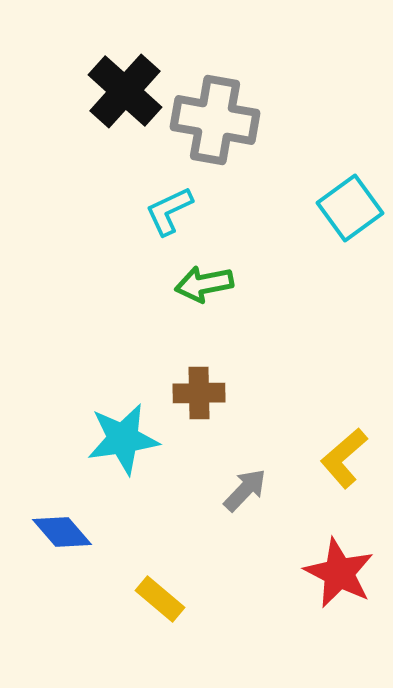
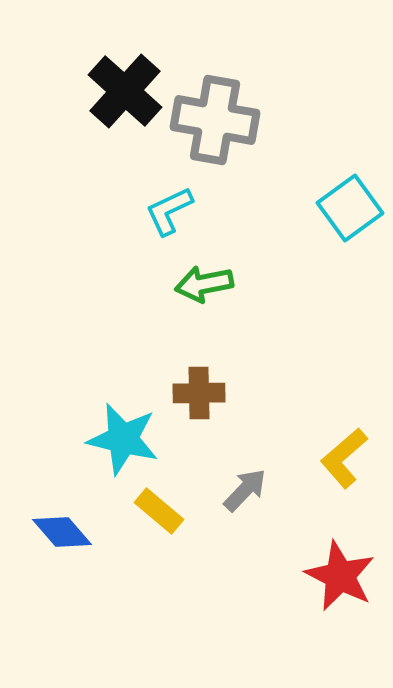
cyan star: rotated 22 degrees clockwise
red star: moved 1 px right, 3 px down
yellow rectangle: moved 1 px left, 88 px up
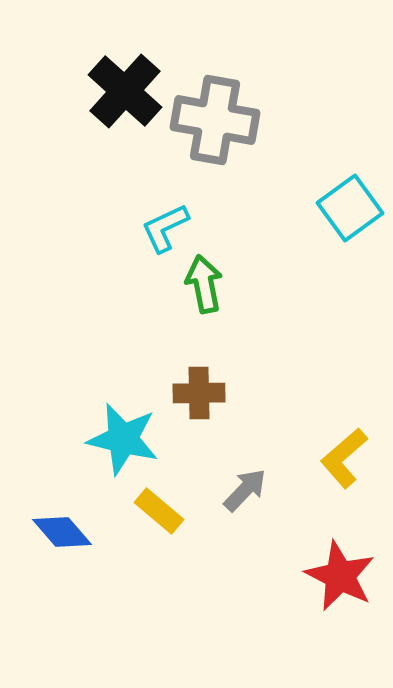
cyan L-shape: moved 4 px left, 17 px down
green arrow: rotated 90 degrees clockwise
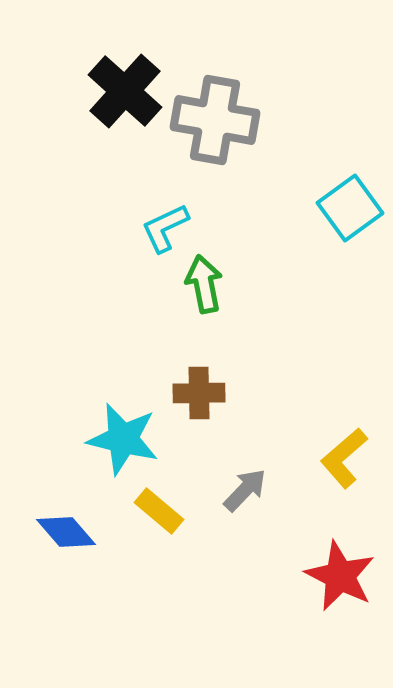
blue diamond: moved 4 px right
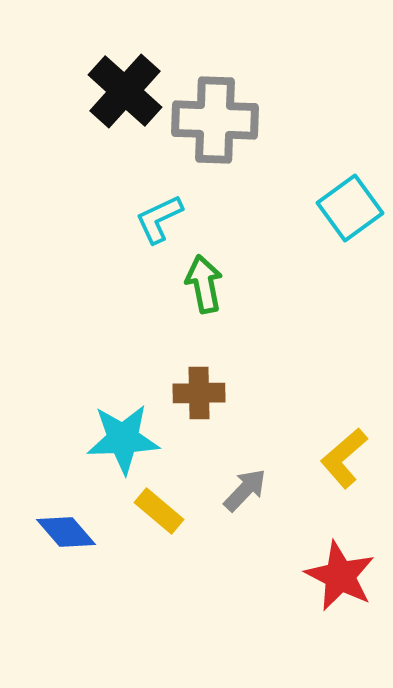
gray cross: rotated 8 degrees counterclockwise
cyan L-shape: moved 6 px left, 9 px up
cyan star: rotated 16 degrees counterclockwise
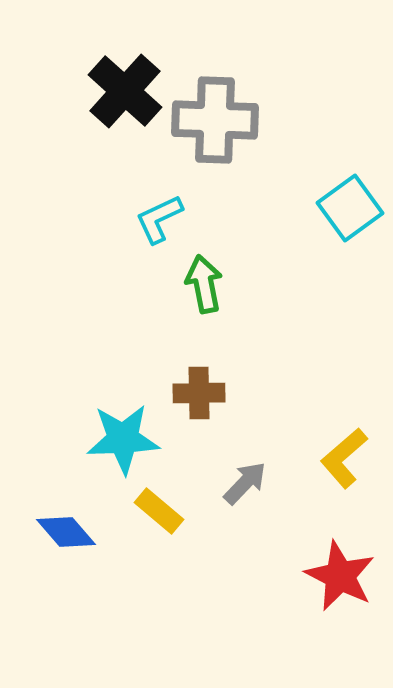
gray arrow: moved 7 px up
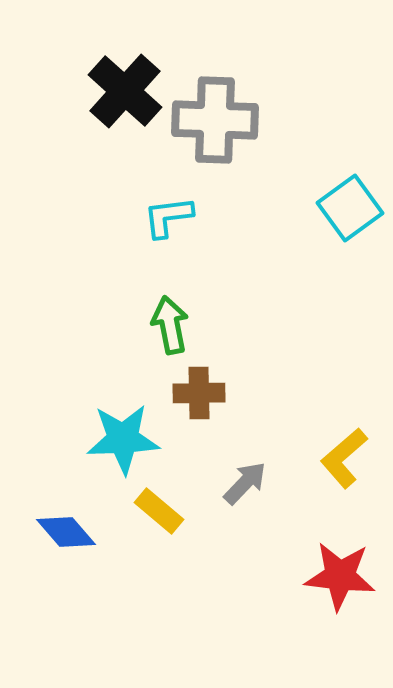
cyan L-shape: moved 9 px right, 2 px up; rotated 18 degrees clockwise
green arrow: moved 34 px left, 41 px down
red star: rotated 20 degrees counterclockwise
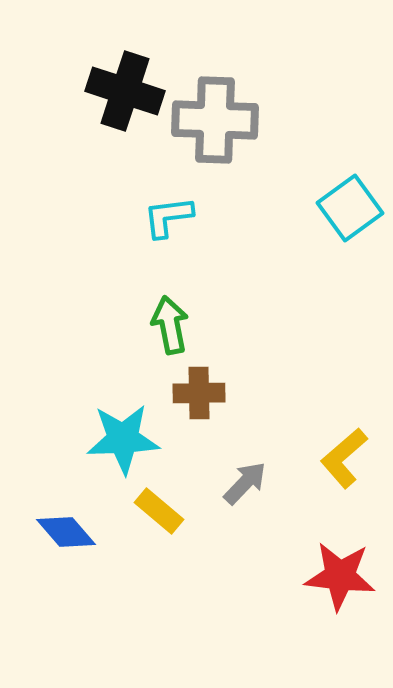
black cross: rotated 24 degrees counterclockwise
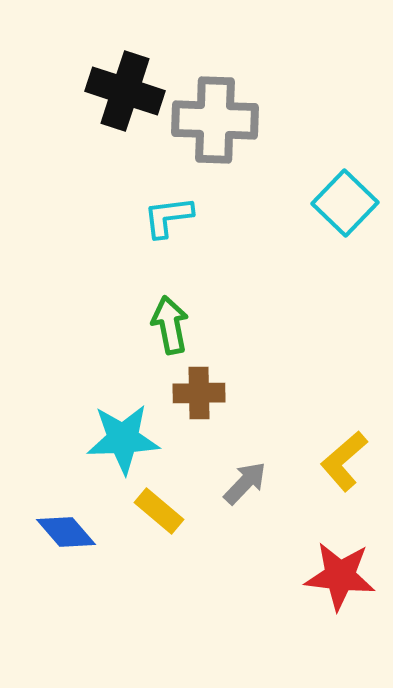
cyan square: moved 5 px left, 5 px up; rotated 10 degrees counterclockwise
yellow L-shape: moved 3 px down
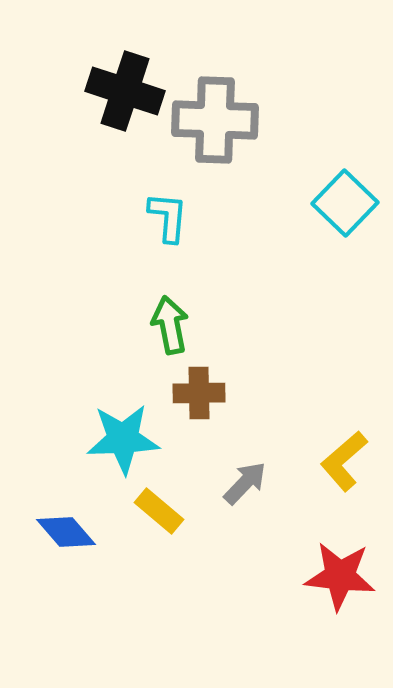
cyan L-shape: rotated 102 degrees clockwise
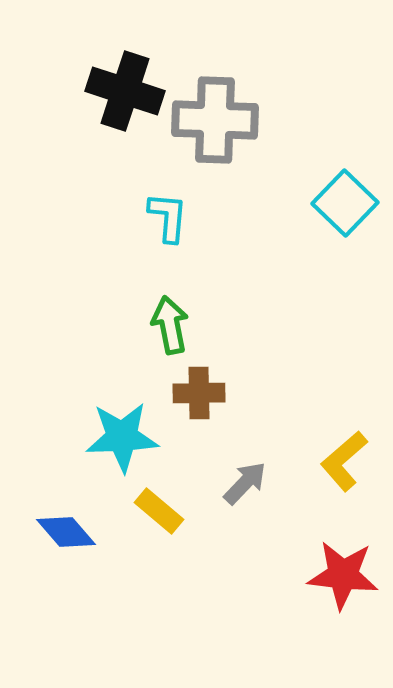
cyan star: moved 1 px left, 2 px up
red star: moved 3 px right, 1 px up
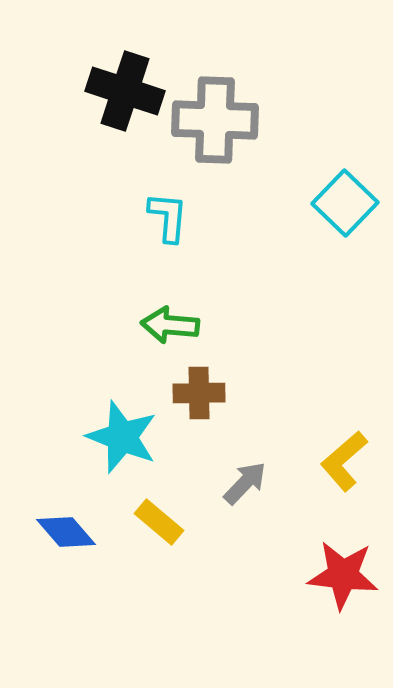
green arrow: rotated 74 degrees counterclockwise
cyan star: rotated 24 degrees clockwise
yellow rectangle: moved 11 px down
